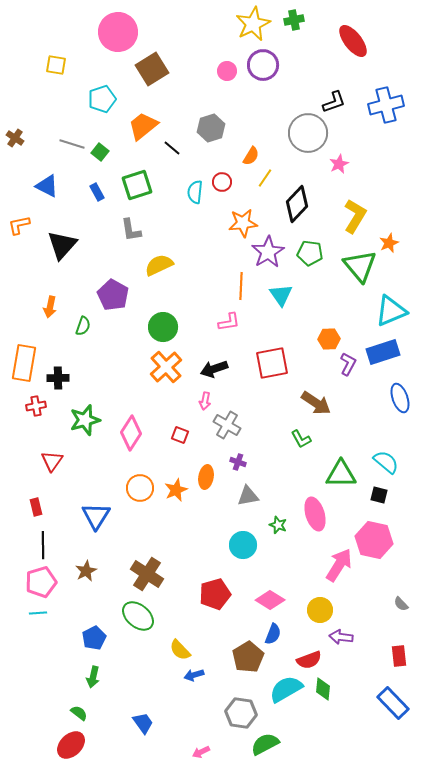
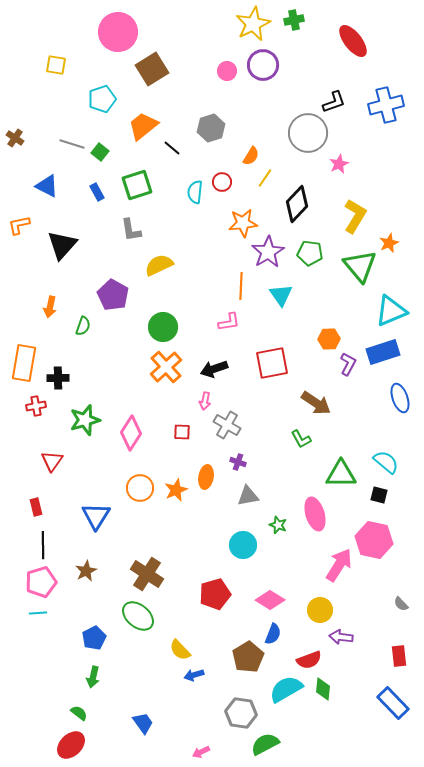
red square at (180, 435): moved 2 px right, 3 px up; rotated 18 degrees counterclockwise
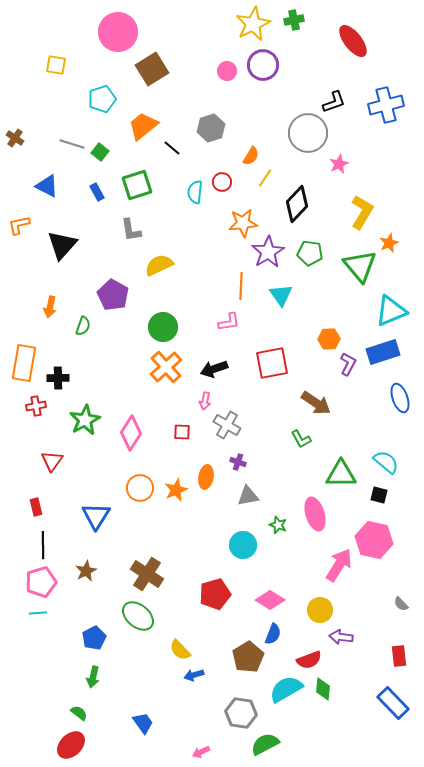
yellow L-shape at (355, 216): moved 7 px right, 4 px up
green star at (85, 420): rotated 12 degrees counterclockwise
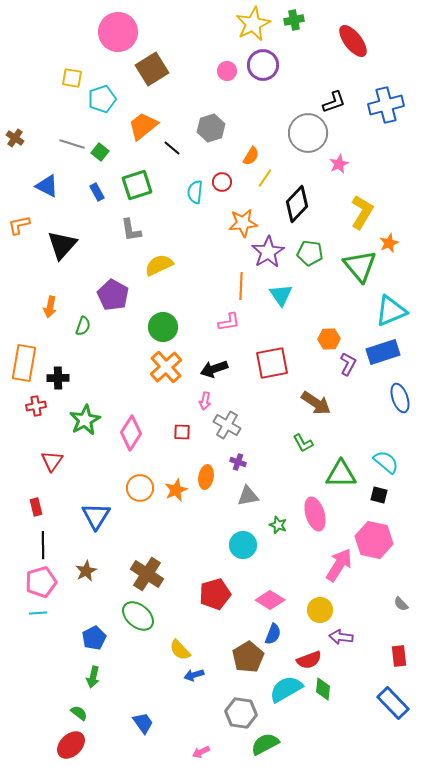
yellow square at (56, 65): moved 16 px right, 13 px down
green L-shape at (301, 439): moved 2 px right, 4 px down
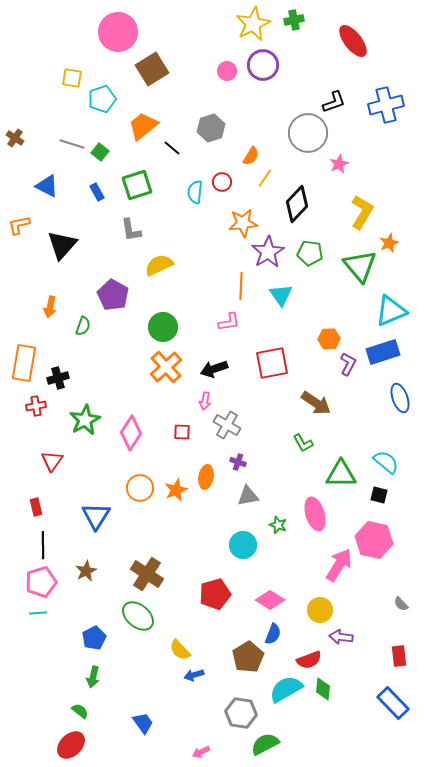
black cross at (58, 378): rotated 15 degrees counterclockwise
green semicircle at (79, 713): moved 1 px right, 2 px up
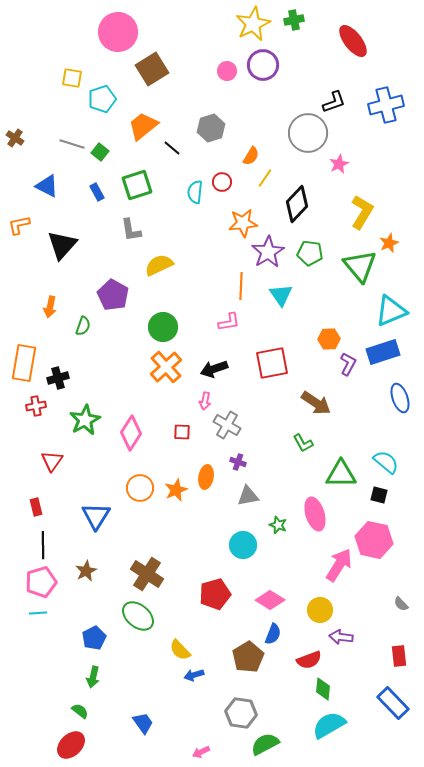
cyan semicircle at (286, 689): moved 43 px right, 36 px down
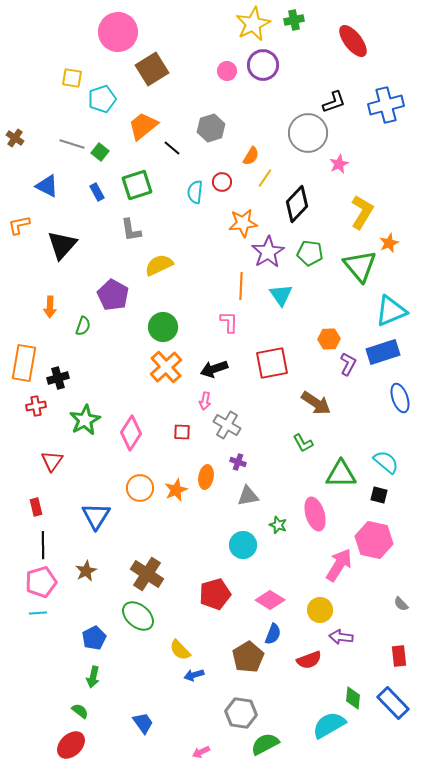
orange arrow at (50, 307): rotated 10 degrees counterclockwise
pink L-shape at (229, 322): rotated 80 degrees counterclockwise
green diamond at (323, 689): moved 30 px right, 9 px down
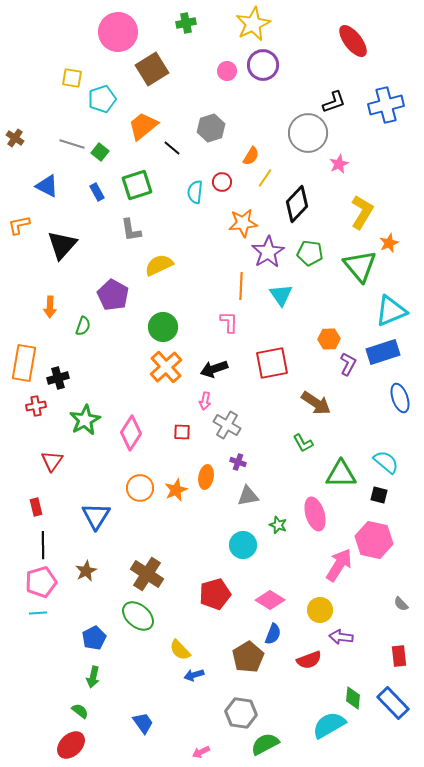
green cross at (294, 20): moved 108 px left, 3 px down
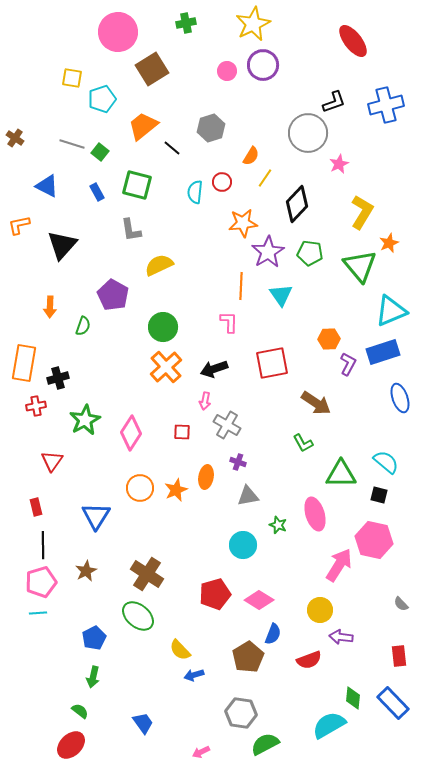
green square at (137, 185): rotated 32 degrees clockwise
pink diamond at (270, 600): moved 11 px left
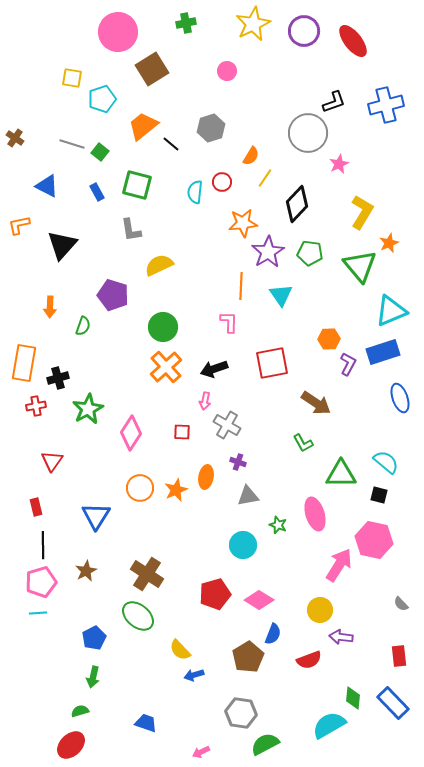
purple circle at (263, 65): moved 41 px right, 34 px up
black line at (172, 148): moved 1 px left, 4 px up
purple pentagon at (113, 295): rotated 12 degrees counterclockwise
green star at (85, 420): moved 3 px right, 11 px up
green semicircle at (80, 711): rotated 54 degrees counterclockwise
blue trapezoid at (143, 723): moved 3 px right; rotated 35 degrees counterclockwise
